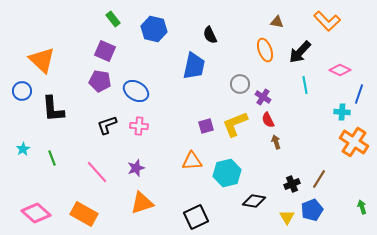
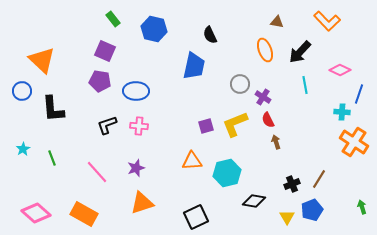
blue ellipse at (136, 91): rotated 30 degrees counterclockwise
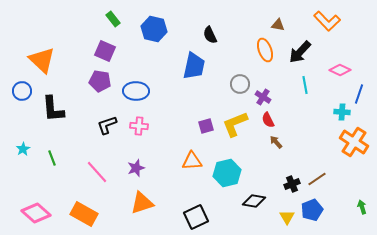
brown triangle at (277, 22): moved 1 px right, 3 px down
brown arrow at (276, 142): rotated 24 degrees counterclockwise
brown line at (319, 179): moved 2 px left; rotated 24 degrees clockwise
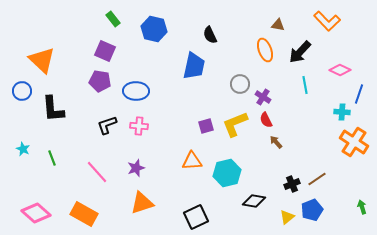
red semicircle at (268, 120): moved 2 px left
cyan star at (23, 149): rotated 16 degrees counterclockwise
yellow triangle at (287, 217): rotated 21 degrees clockwise
